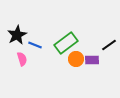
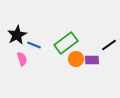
blue line: moved 1 px left
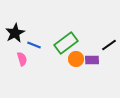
black star: moved 2 px left, 2 px up
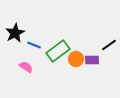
green rectangle: moved 8 px left, 8 px down
pink semicircle: moved 4 px right, 8 px down; rotated 40 degrees counterclockwise
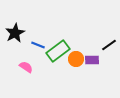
blue line: moved 4 px right
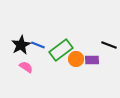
black star: moved 6 px right, 12 px down
black line: rotated 56 degrees clockwise
green rectangle: moved 3 px right, 1 px up
